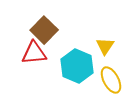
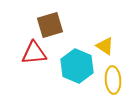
brown square: moved 6 px right, 5 px up; rotated 28 degrees clockwise
yellow triangle: rotated 30 degrees counterclockwise
yellow ellipse: moved 2 px right; rotated 24 degrees clockwise
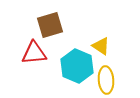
yellow triangle: moved 4 px left
yellow ellipse: moved 7 px left
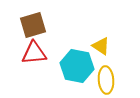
brown square: moved 17 px left
cyan hexagon: rotated 12 degrees counterclockwise
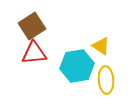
brown square: moved 1 px left, 1 px down; rotated 16 degrees counterclockwise
cyan hexagon: rotated 20 degrees counterclockwise
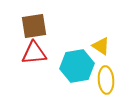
brown square: moved 2 px right; rotated 24 degrees clockwise
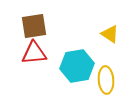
yellow triangle: moved 9 px right, 12 px up
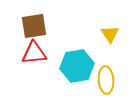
yellow triangle: rotated 24 degrees clockwise
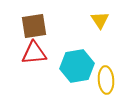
yellow triangle: moved 10 px left, 14 px up
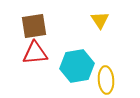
red triangle: moved 1 px right
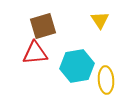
brown square: moved 9 px right; rotated 8 degrees counterclockwise
